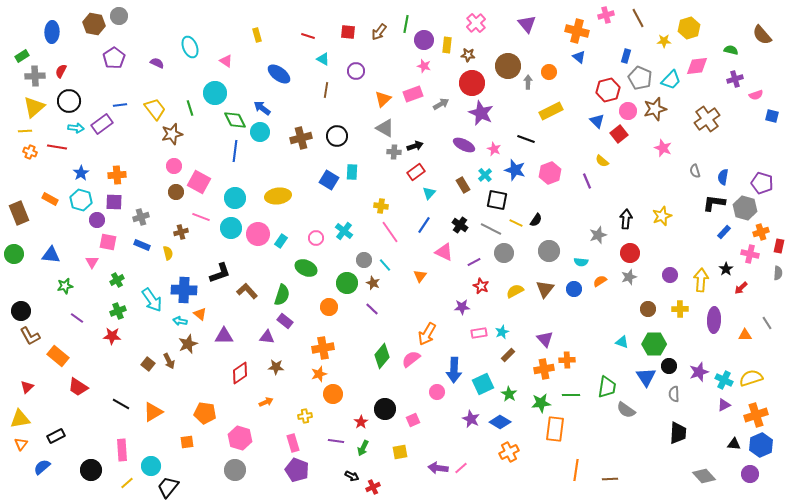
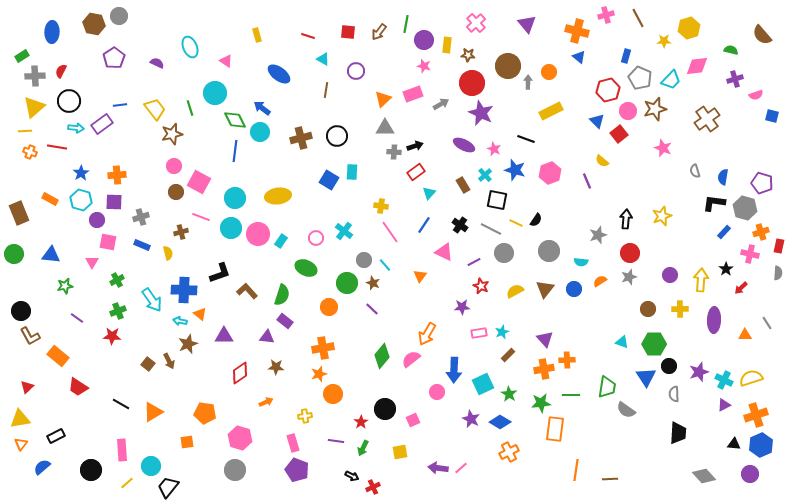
gray triangle at (385, 128): rotated 30 degrees counterclockwise
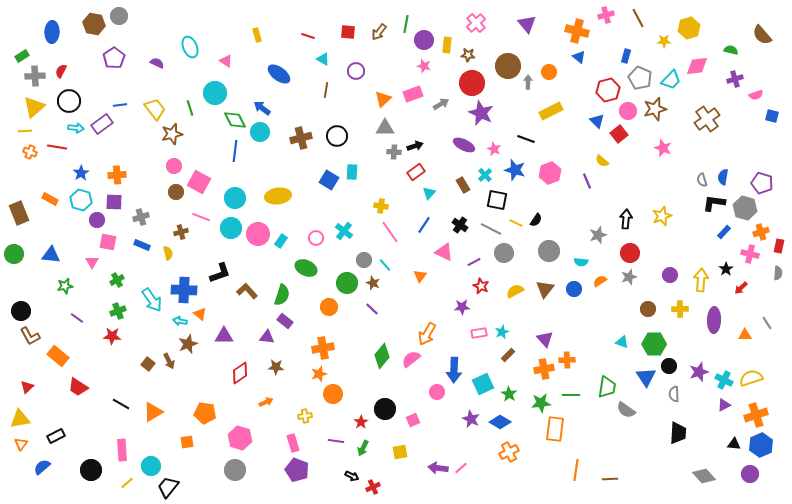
gray semicircle at (695, 171): moved 7 px right, 9 px down
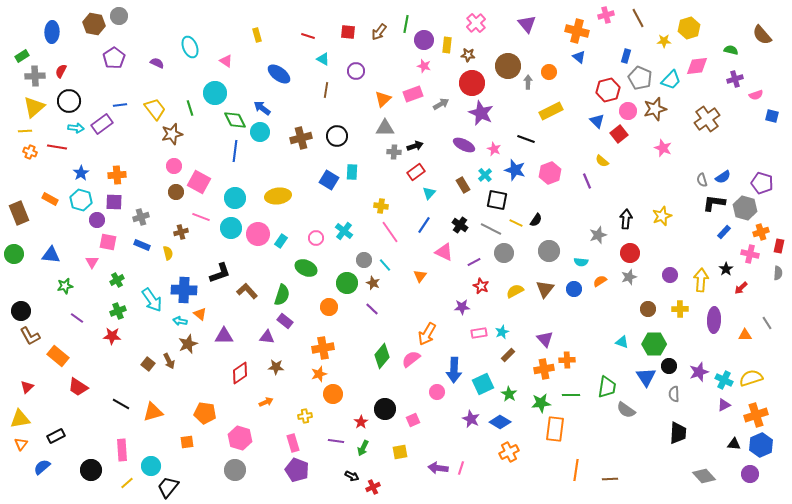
blue semicircle at (723, 177): rotated 133 degrees counterclockwise
orange triangle at (153, 412): rotated 15 degrees clockwise
pink line at (461, 468): rotated 32 degrees counterclockwise
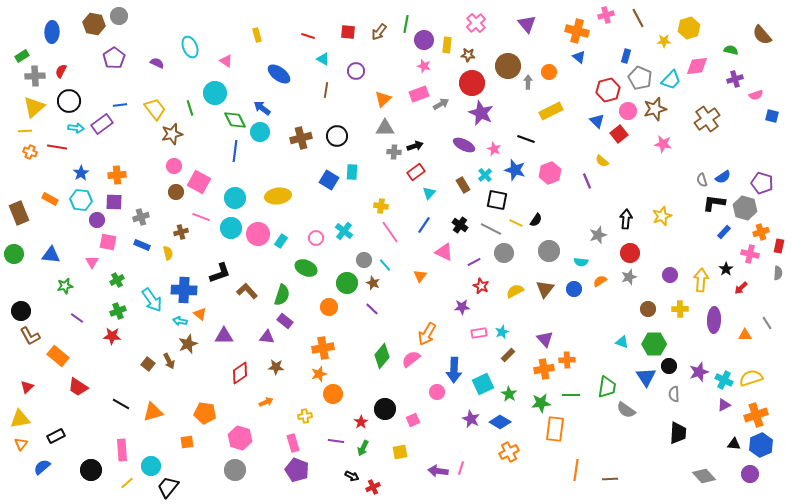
pink rectangle at (413, 94): moved 6 px right
pink star at (663, 148): moved 4 px up; rotated 12 degrees counterclockwise
cyan hexagon at (81, 200): rotated 10 degrees counterclockwise
purple arrow at (438, 468): moved 3 px down
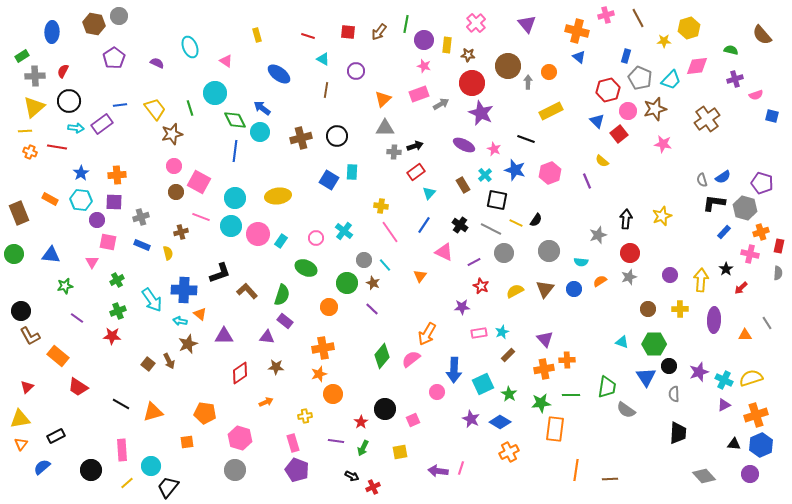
red semicircle at (61, 71): moved 2 px right
cyan circle at (231, 228): moved 2 px up
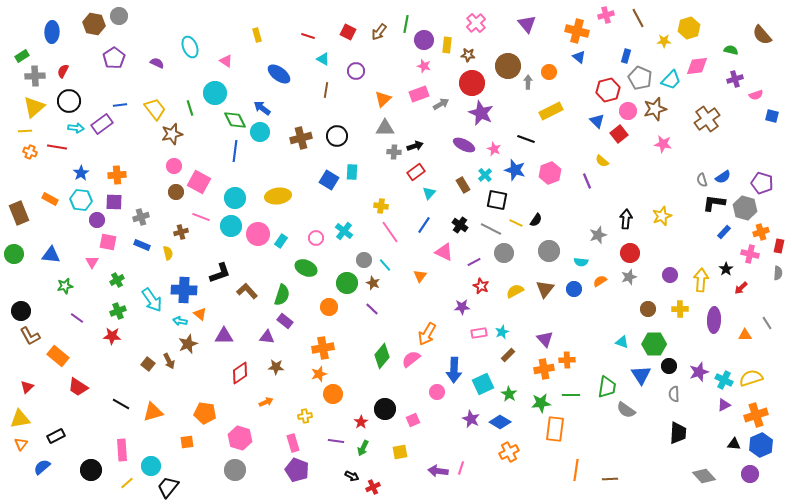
red square at (348, 32): rotated 21 degrees clockwise
blue triangle at (646, 377): moved 5 px left, 2 px up
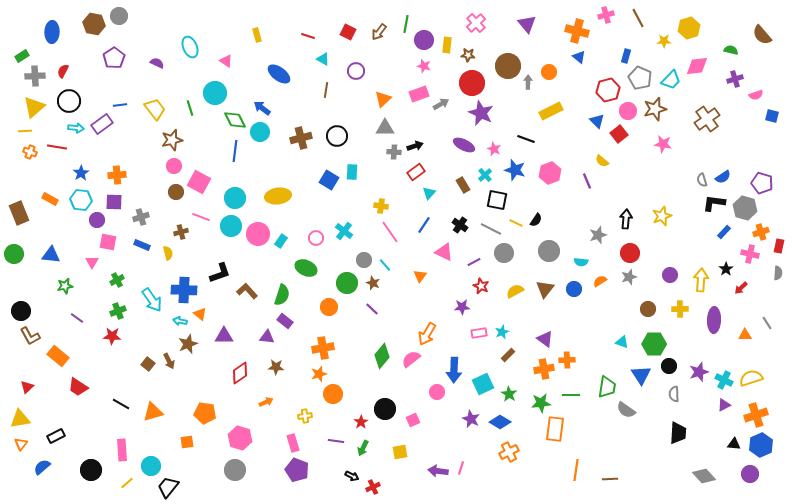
brown star at (172, 134): moved 6 px down
purple triangle at (545, 339): rotated 12 degrees counterclockwise
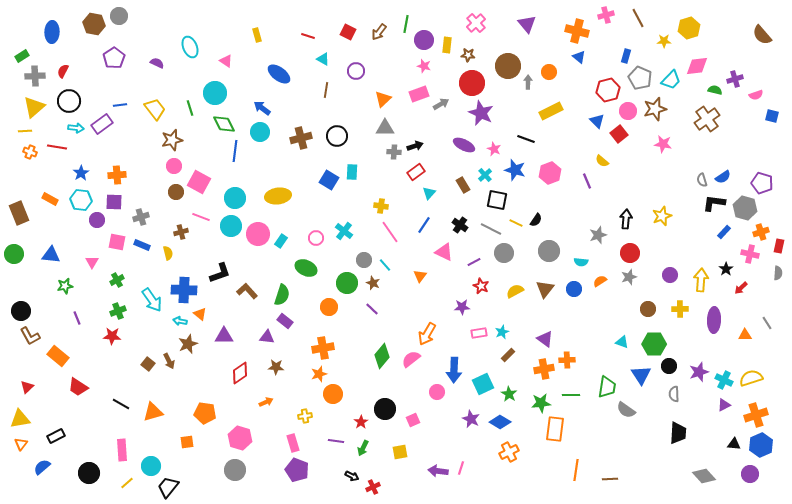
green semicircle at (731, 50): moved 16 px left, 40 px down
green diamond at (235, 120): moved 11 px left, 4 px down
pink square at (108, 242): moved 9 px right
purple line at (77, 318): rotated 32 degrees clockwise
black circle at (91, 470): moved 2 px left, 3 px down
